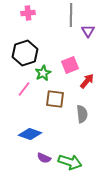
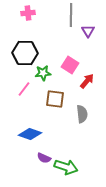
black hexagon: rotated 20 degrees clockwise
pink square: rotated 36 degrees counterclockwise
green star: rotated 21 degrees clockwise
green arrow: moved 4 px left, 5 px down
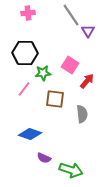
gray line: rotated 35 degrees counterclockwise
green arrow: moved 5 px right, 3 px down
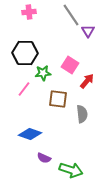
pink cross: moved 1 px right, 1 px up
brown square: moved 3 px right
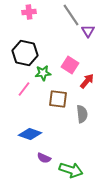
black hexagon: rotated 10 degrees clockwise
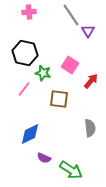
green star: rotated 21 degrees clockwise
red arrow: moved 4 px right
brown square: moved 1 px right
gray semicircle: moved 8 px right, 14 px down
blue diamond: rotated 45 degrees counterclockwise
green arrow: rotated 15 degrees clockwise
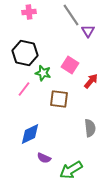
green arrow: rotated 115 degrees clockwise
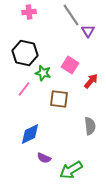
gray semicircle: moved 2 px up
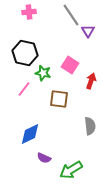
red arrow: rotated 21 degrees counterclockwise
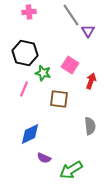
pink line: rotated 14 degrees counterclockwise
